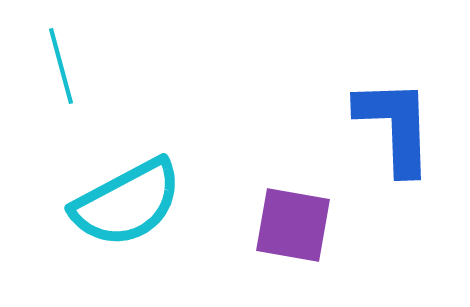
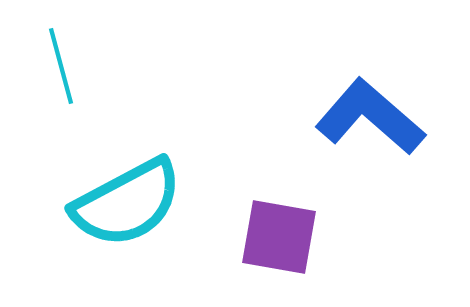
blue L-shape: moved 25 px left, 9 px up; rotated 47 degrees counterclockwise
purple square: moved 14 px left, 12 px down
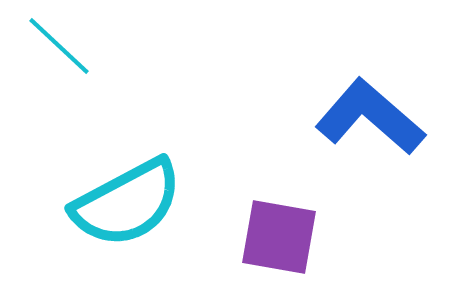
cyan line: moved 2 px left, 20 px up; rotated 32 degrees counterclockwise
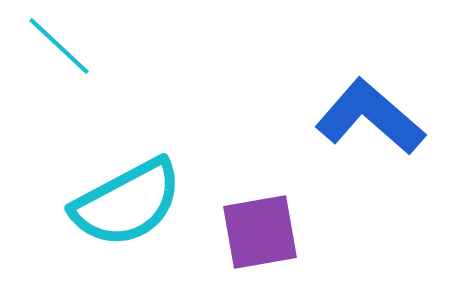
purple square: moved 19 px left, 5 px up; rotated 20 degrees counterclockwise
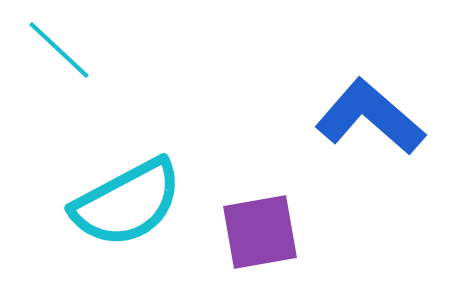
cyan line: moved 4 px down
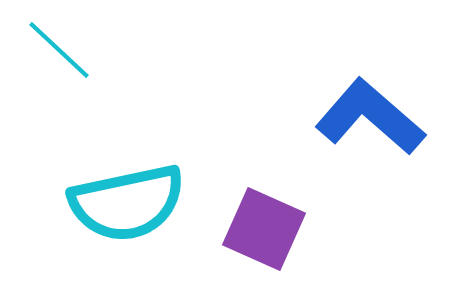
cyan semicircle: rotated 16 degrees clockwise
purple square: moved 4 px right, 3 px up; rotated 34 degrees clockwise
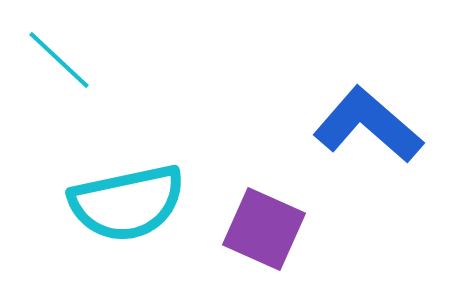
cyan line: moved 10 px down
blue L-shape: moved 2 px left, 8 px down
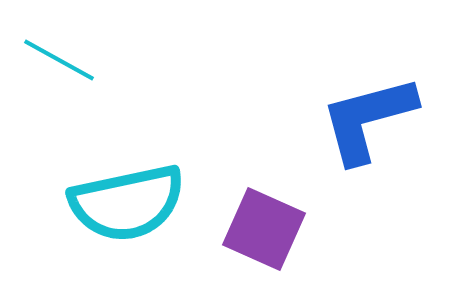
cyan line: rotated 14 degrees counterclockwise
blue L-shape: moved 6 px up; rotated 56 degrees counterclockwise
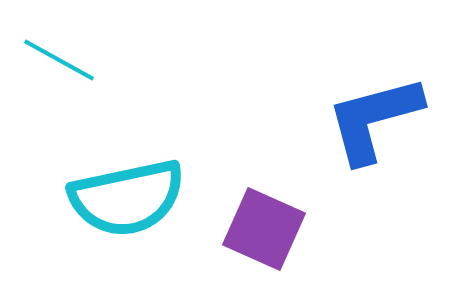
blue L-shape: moved 6 px right
cyan semicircle: moved 5 px up
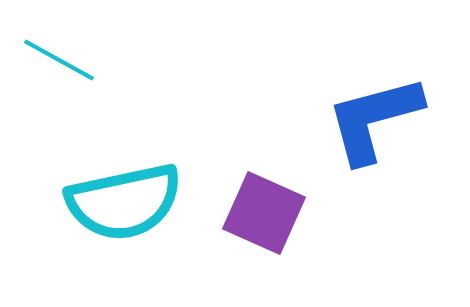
cyan semicircle: moved 3 px left, 4 px down
purple square: moved 16 px up
